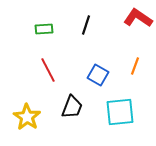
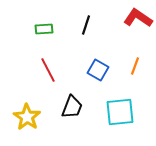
blue square: moved 5 px up
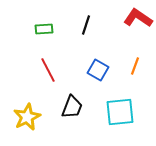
yellow star: rotated 12 degrees clockwise
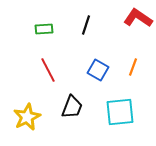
orange line: moved 2 px left, 1 px down
